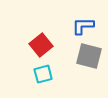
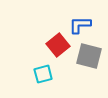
blue L-shape: moved 3 px left, 1 px up
red square: moved 17 px right
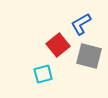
blue L-shape: moved 1 px right, 1 px up; rotated 30 degrees counterclockwise
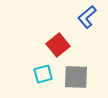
blue L-shape: moved 6 px right, 7 px up; rotated 10 degrees counterclockwise
gray square: moved 13 px left, 21 px down; rotated 12 degrees counterclockwise
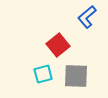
gray square: moved 1 px up
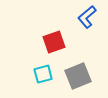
red square: moved 4 px left, 3 px up; rotated 20 degrees clockwise
gray square: moved 2 px right; rotated 24 degrees counterclockwise
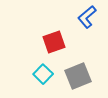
cyan square: rotated 30 degrees counterclockwise
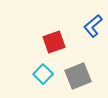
blue L-shape: moved 6 px right, 9 px down
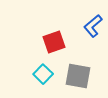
gray square: rotated 32 degrees clockwise
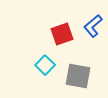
red square: moved 8 px right, 8 px up
cyan square: moved 2 px right, 9 px up
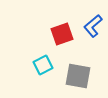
cyan square: moved 2 px left; rotated 18 degrees clockwise
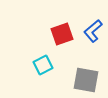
blue L-shape: moved 5 px down
gray square: moved 8 px right, 4 px down
